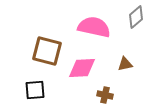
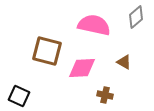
pink semicircle: moved 2 px up
brown triangle: moved 1 px left, 2 px up; rotated 42 degrees clockwise
black square: moved 16 px left, 6 px down; rotated 30 degrees clockwise
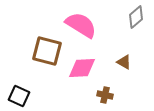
pink semicircle: moved 13 px left; rotated 20 degrees clockwise
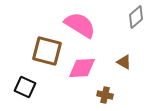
pink semicircle: moved 1 px left
black square: moved 6 px right, 9 px up
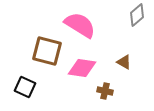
gray diamond: moved 1 px right, 2 px up
pink diamond: rotated 12 degrees clockwise
brown cross: moved 4 px up
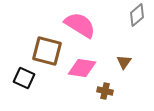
brown triangle: rotated 35 degrees clockwise
black square: moved 1 px left, 9 px up
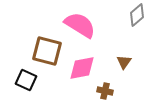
pink diamond: rotated 20 degrees counterclockwise
black square: moved 2 px right, 2 px down
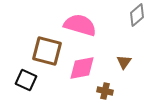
pink semicircle: rotated 16 degrees counterclockwise
